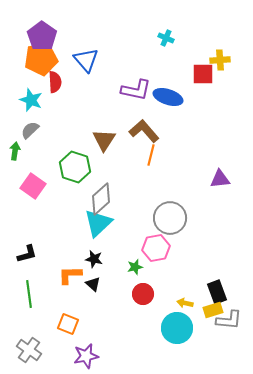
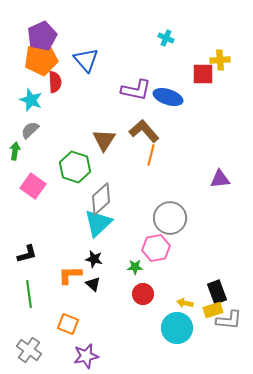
purple pentagon: rotated 12 degrees clockwise
green star: rotated 14 degrees clockwise
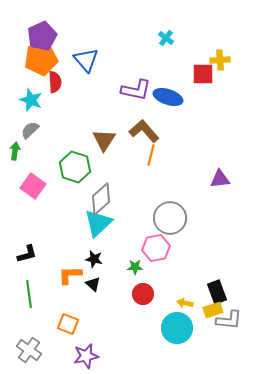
cyan cross: rotated 14 degrees clockwise
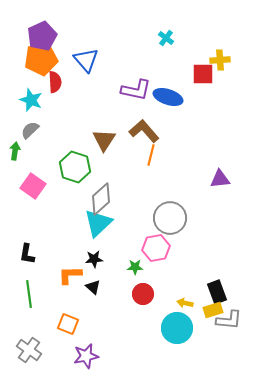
black L-shape: rotated 115 degrees clockwise
black star: rotated 18 degrees counterclockwise
black triangle: moved 3 px down
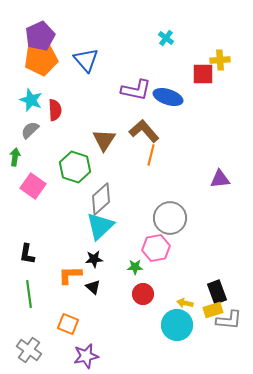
purple pentagon: moved 2 px left
red semicircle: moved 28 px down
green arrow: moved 6 px down
cyan triangle: moved 2 px right, 3 px down
cyan circle: moved 3 px up
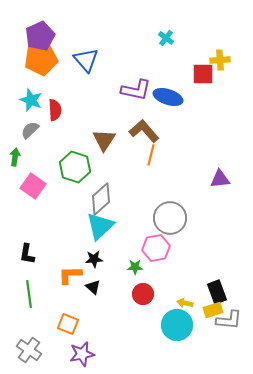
purple star: moved 4 px left, 2 px up
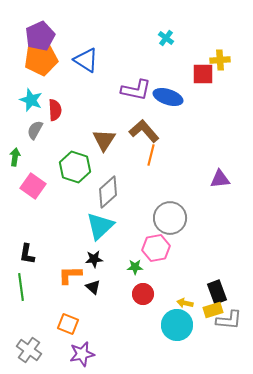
blue triangle: rotated 16 degrees counterclockwise
gray semicircle: moved 5 px right; rotated 18 degrees counterclockwise
gray diamond: moved 7 px right, 7 px up
green line: moved 8 px left, 7 px up
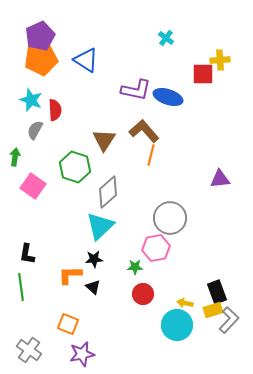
gray L-shape: rotated 52 degrees counterclockwise
